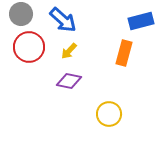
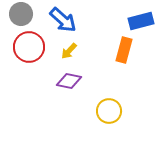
orange rectangle: moved 3 px up
yellow circle: moved 3 px up
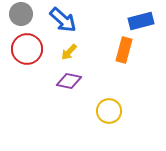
red circle: moved 2 px left, 2 px down
yellow arrow: moved 1 px down
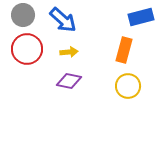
gray circle: moved 2 px right, 1 px down
blue rectangle: moved 4 px up
yellow arrow: rotated 138 degrees counterclockwise
yellow circle: moved 19 px right, 25 px up
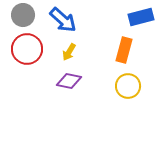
yellow arrow: rotated 126 degrees clockwise
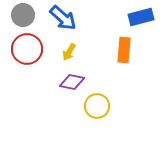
blue arrow: moved 2 px up
orange rectangle: rotated 10 degrees counterclockwise
purple diamond: moved 3 px right, 1 px down
yellow circle: moved 31 px left, 20 px down
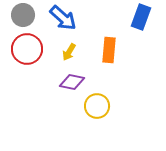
blue rectangle: rotated 55 degrees counterclockwise
orange rectangle: moved 15 px left
